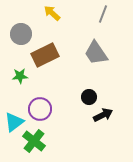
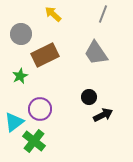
yellow arrow: moved 1 px right, 1 px down
green star: rotated 21 degrees counterclockwise
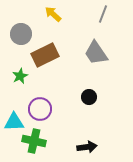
black arrow: moved 16 px left, 32 px down; rotated 18 degrees clockwise
cyan triangle: rotated 35 degrees clockwise
green cross: rotated 25 degrees counterclockwise
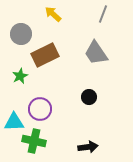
black arrow: moved 1 px right
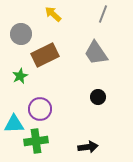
black circle: moved 9 px right
cyan triangle: moved 2 px down
green cross: moved 2 px right; rotated 20 degrees counterclockwise
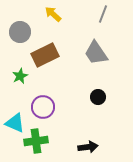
gray circle: moved 1 px left, 2 px up
purple circle: moved 3 px right, 2 px up
cyan triangle: moved 1 px right, 1 px up; rotated 25 degrees clockwise
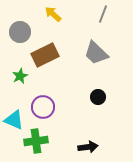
gray trapezoid: rotated 12 degrees counterclockwise
cyan triangle: moved 1 px left, 3 px up
